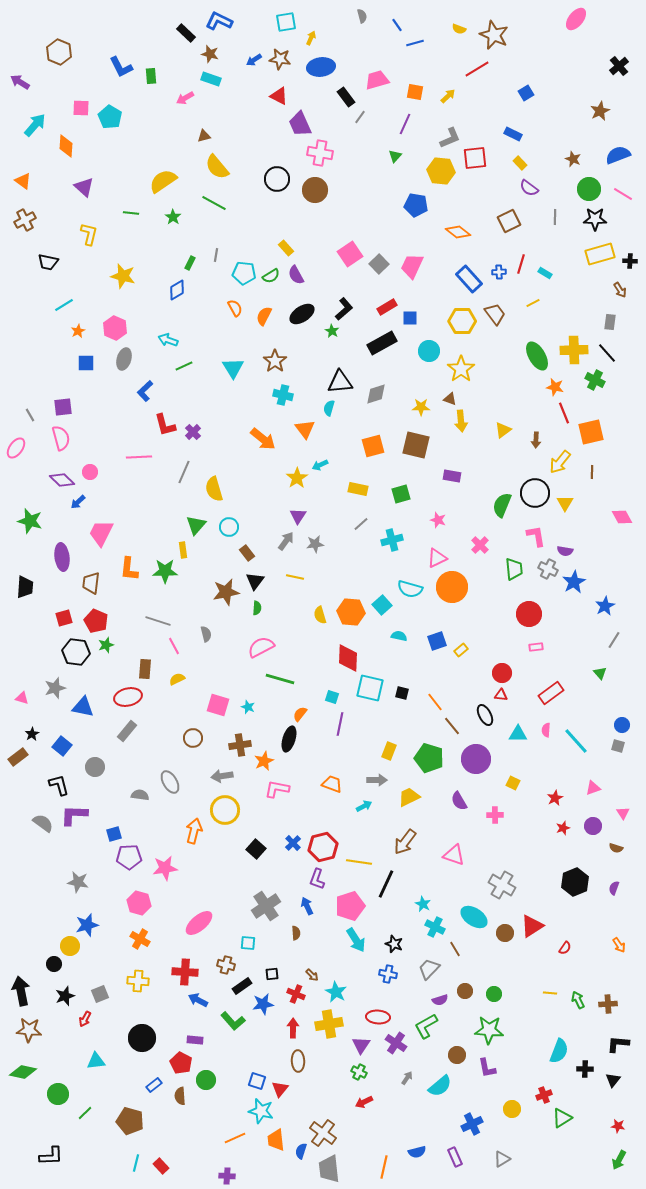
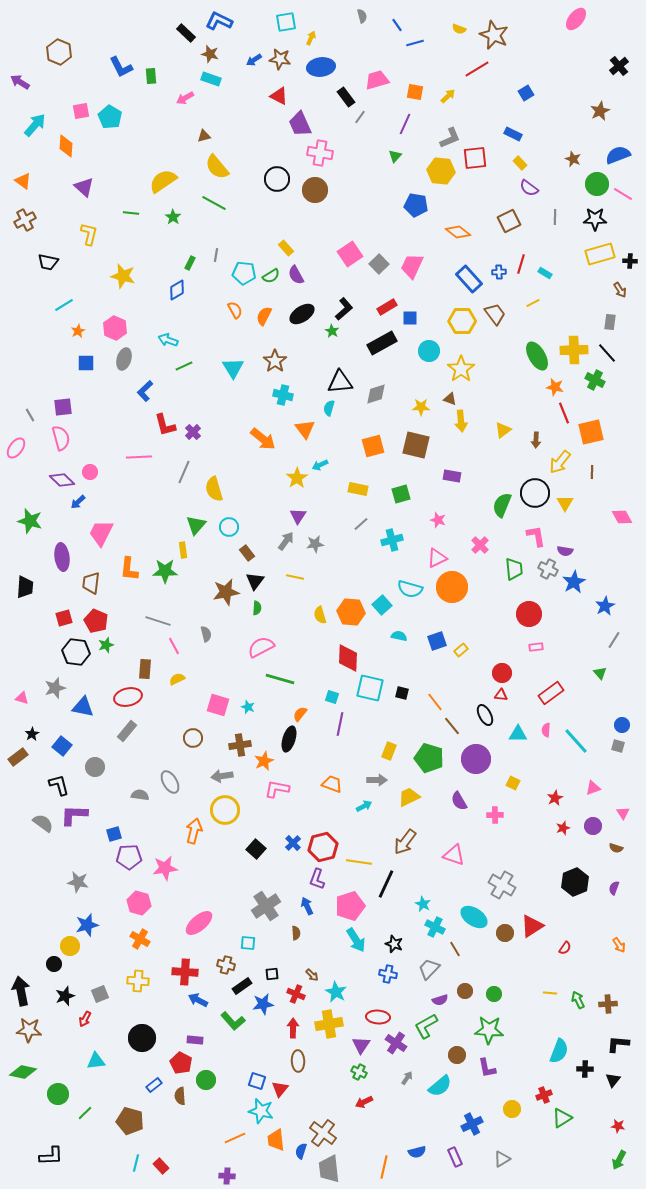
pink square at (81, 108): moved 3 px down; rotated 12 degrees counterclockwise
green circle at (589, 189): moved 8 px right, 5 px up
orange semicircle at (235, 308): moved 2 px down
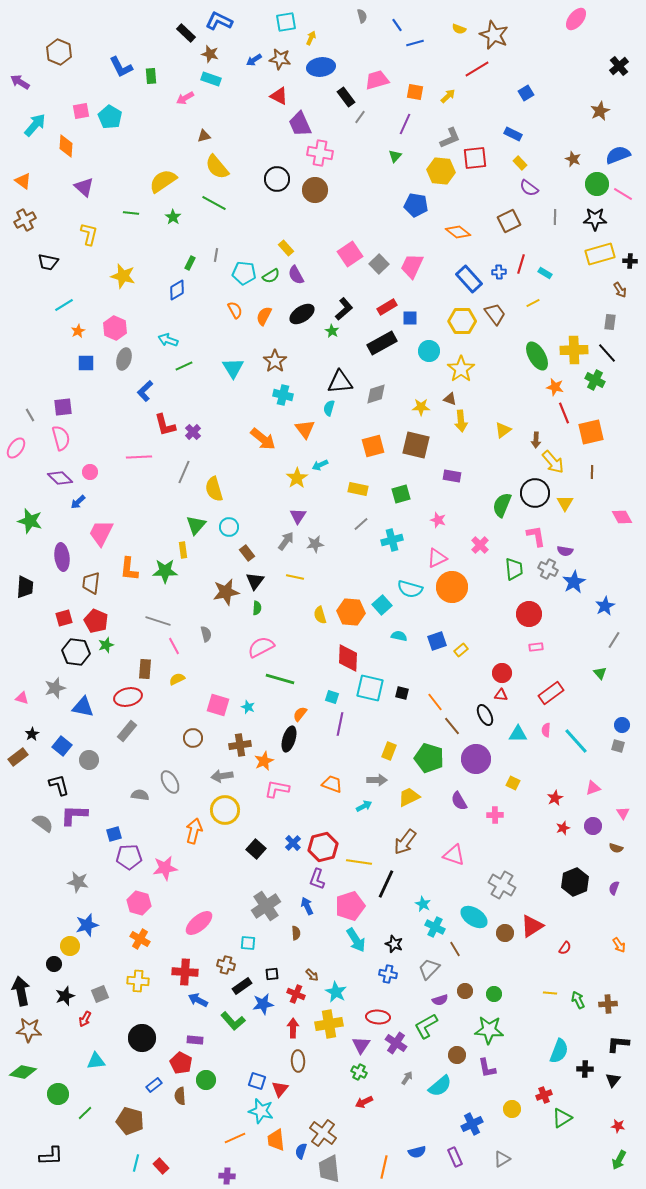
yellow arrow at (560, 462): moved 7 px left; rotated 80 degrees counterclockwise
purple diamond at (62, 480): moved 2 px left, 2 px up
gray circle at (95, 767): moved 6 px left, 7 px up
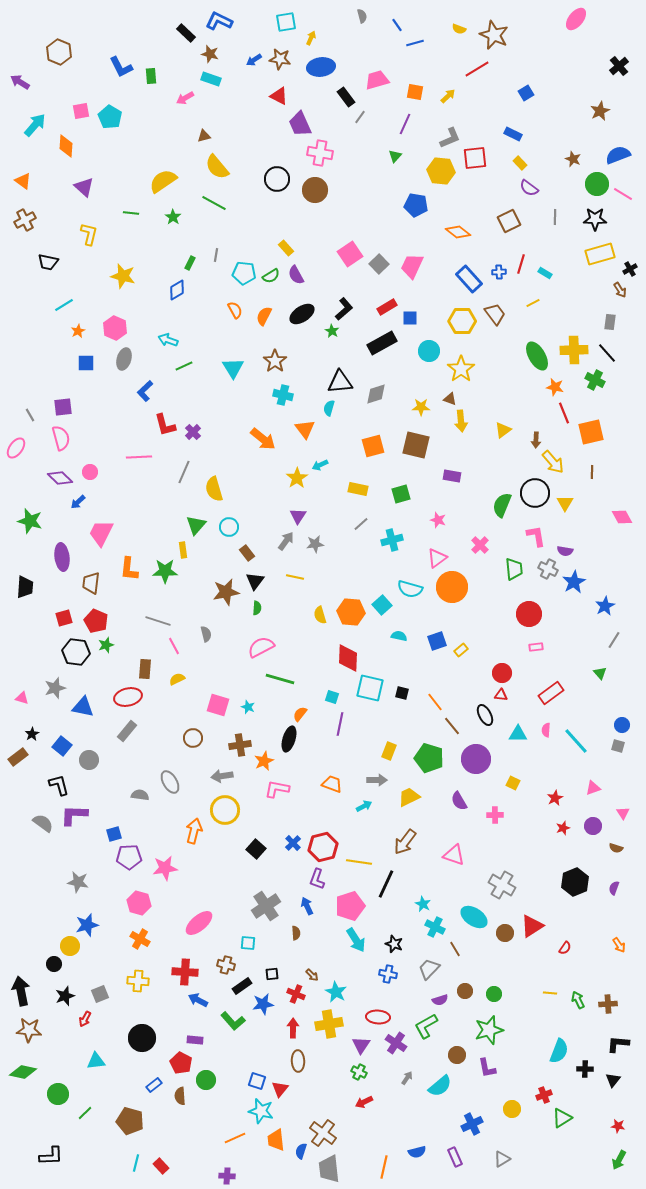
black cross at (630, 261): moved 8 px down; rotated 32 degrees counterclockwise
pink triangle at (437, 558): rotated 10 degrees counterclockwise
green star at (489, 1030): rotated 20 degrees counterclockwise
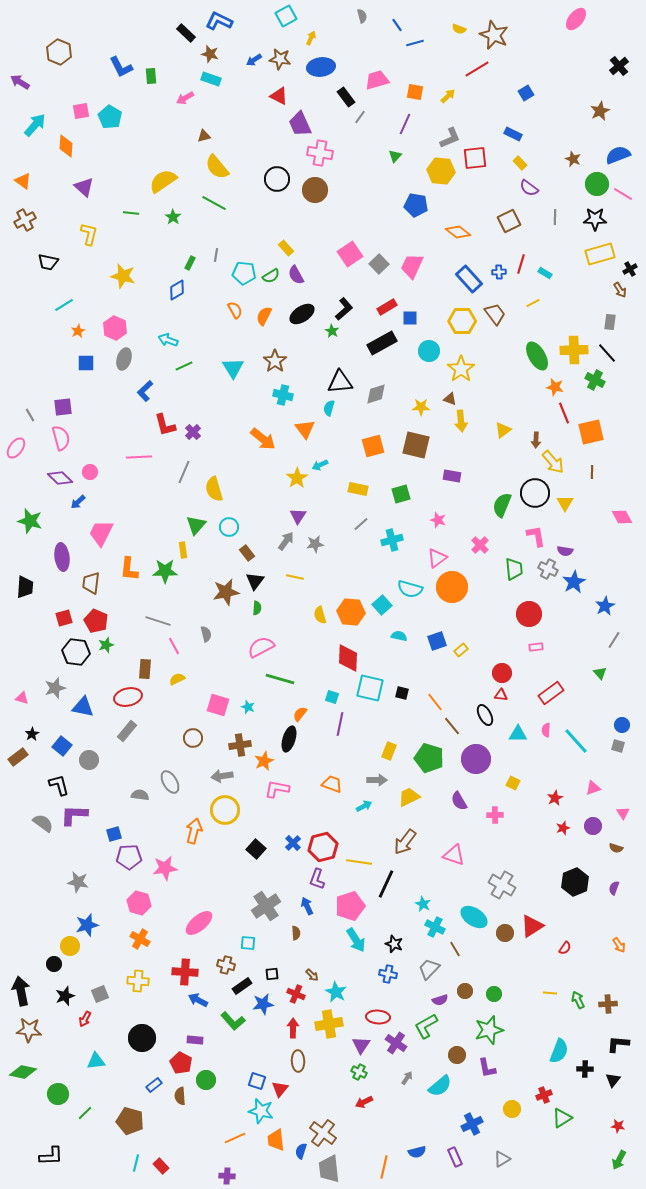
cyan square at (286, 22): moved 6 px up; rotated 20 degrees counterclockwise
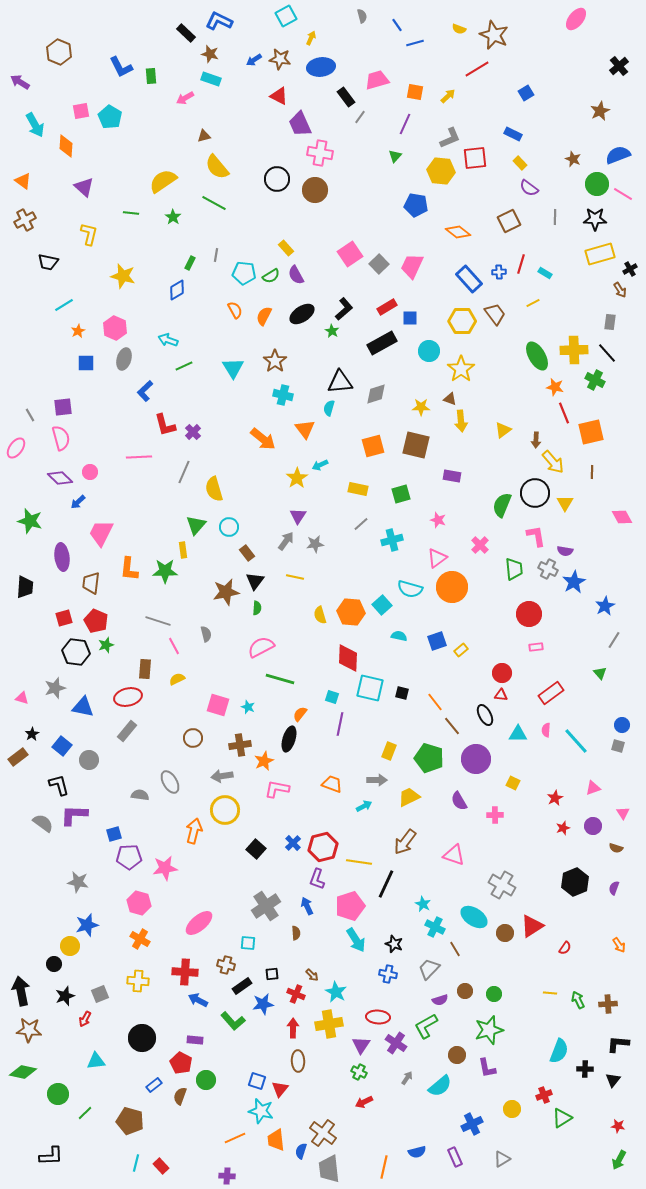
cyan arrow at (35, 125): rotated 110 degrees clockwise
brown semicircle at (180, 1096): rotated 24 degrees clockwise
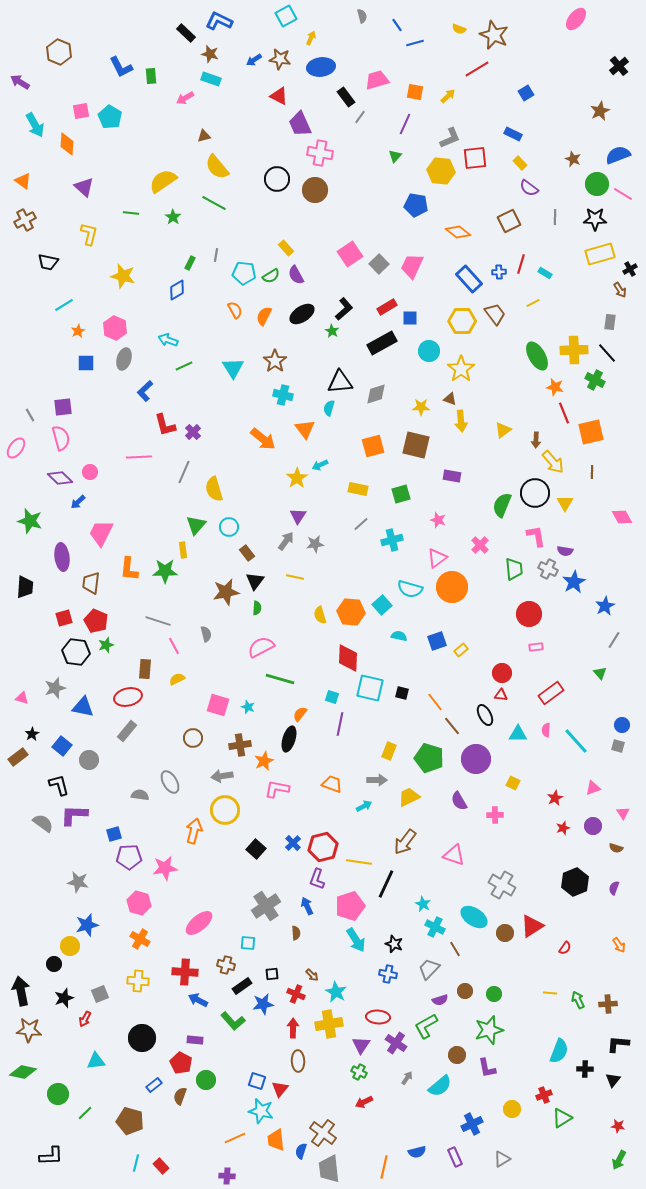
orange diamond at (66, 146): moved 1 px right, 2 px up
black star at (65, 996): moved 1 px left, 2 px down
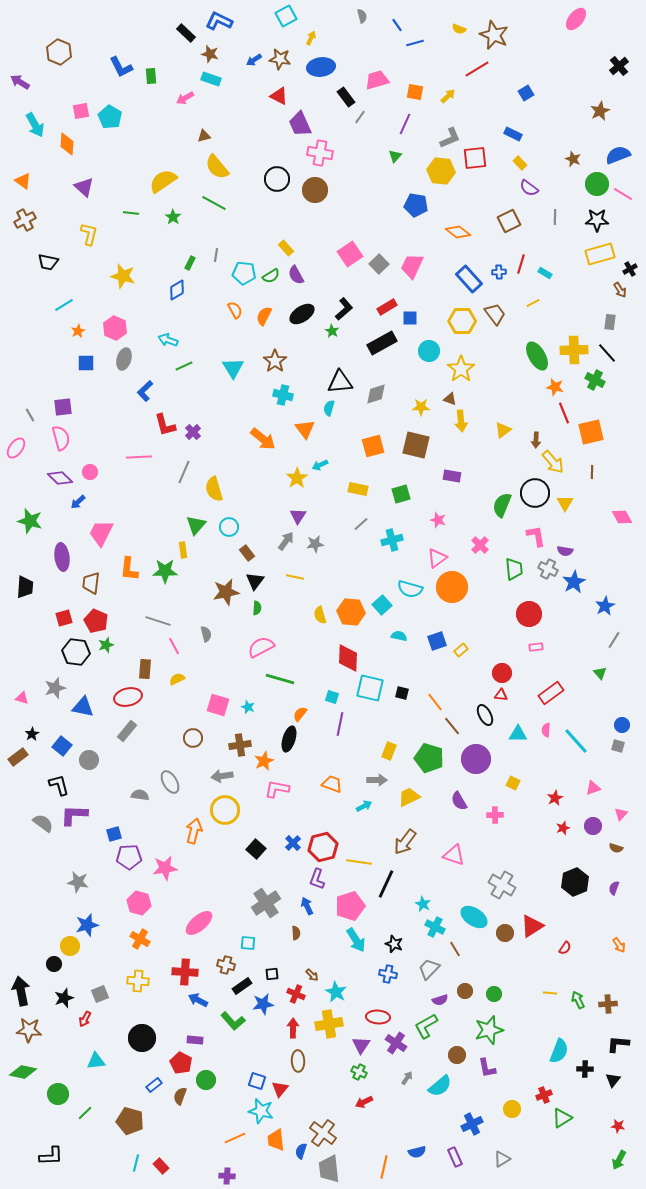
black star at (595, 219): moved 2 px right, 1 px down
pink triangle at (623, 813): moved 2 px left, 1 px down; rotated 16 degrees clockwise
gray cross at (266, 906): moved 3 px up
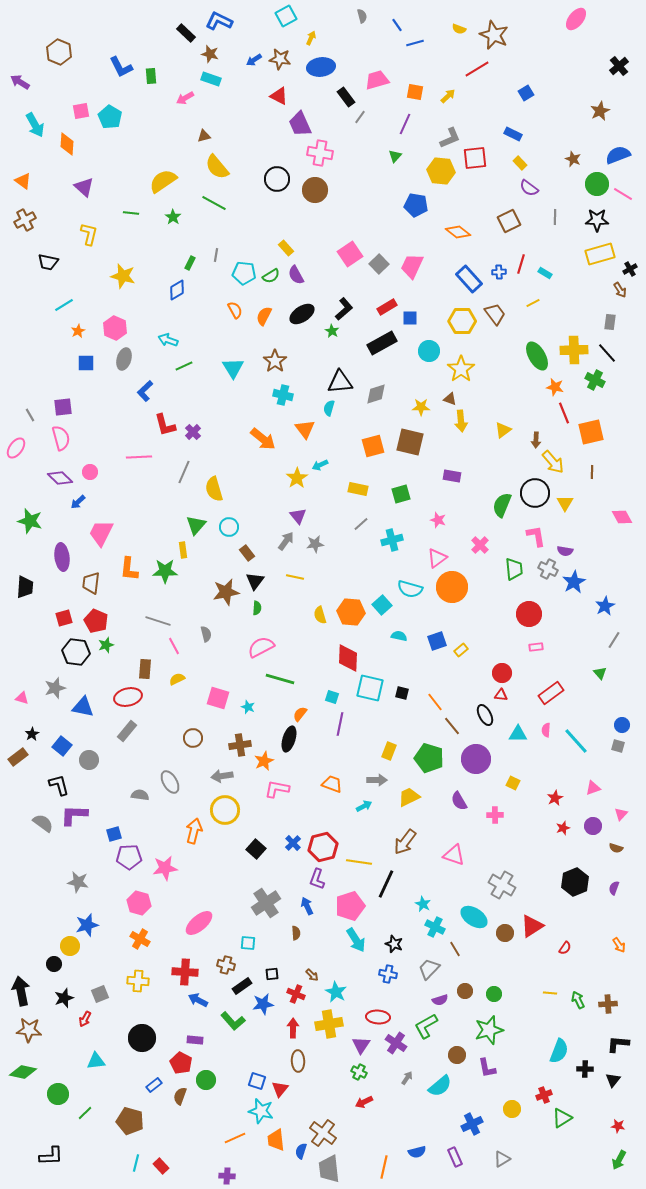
brown square at (416, 445): moved 6 px left, 3 px up
purple triangle at (298, 516): rotated 12 degrees counterclockwise
pink square at (218, 705): moved 7 px up
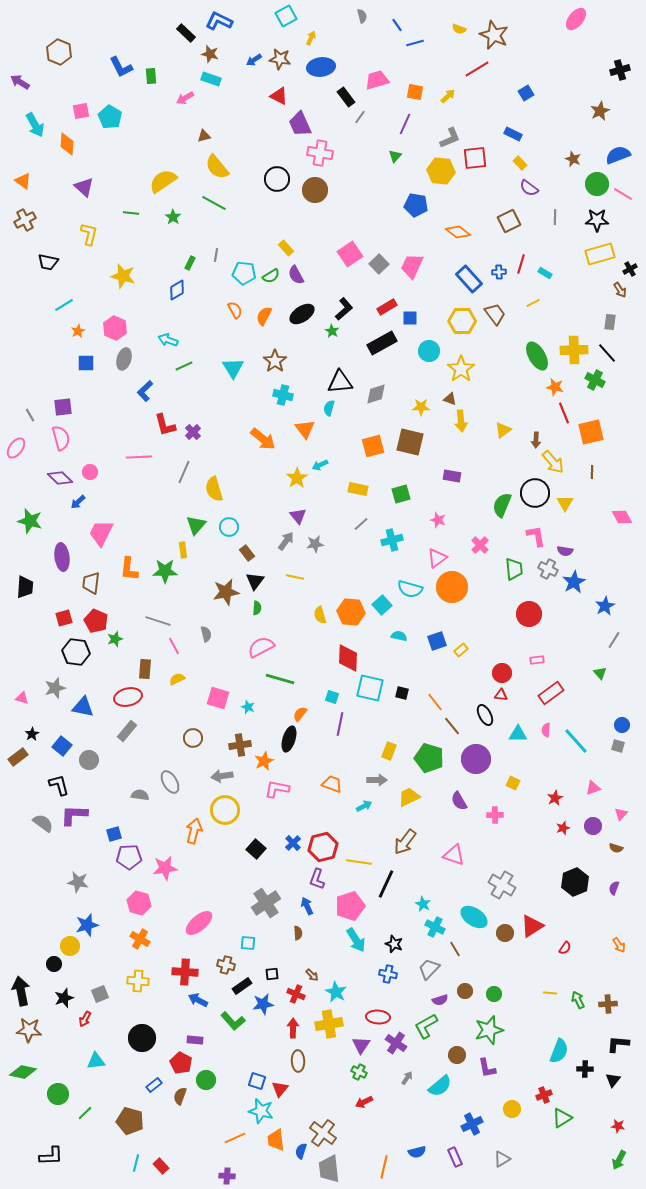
black cross at (619, 66): moved 1 px right, 4 px down; rotated 24 degrees clockwise
green star at (106, 645): moved 9 px right, 6 px up
pink rectangle at (536, 647): moved 1 px right, 13 px down
brown semicircle at (296, 933): moved 2 px right
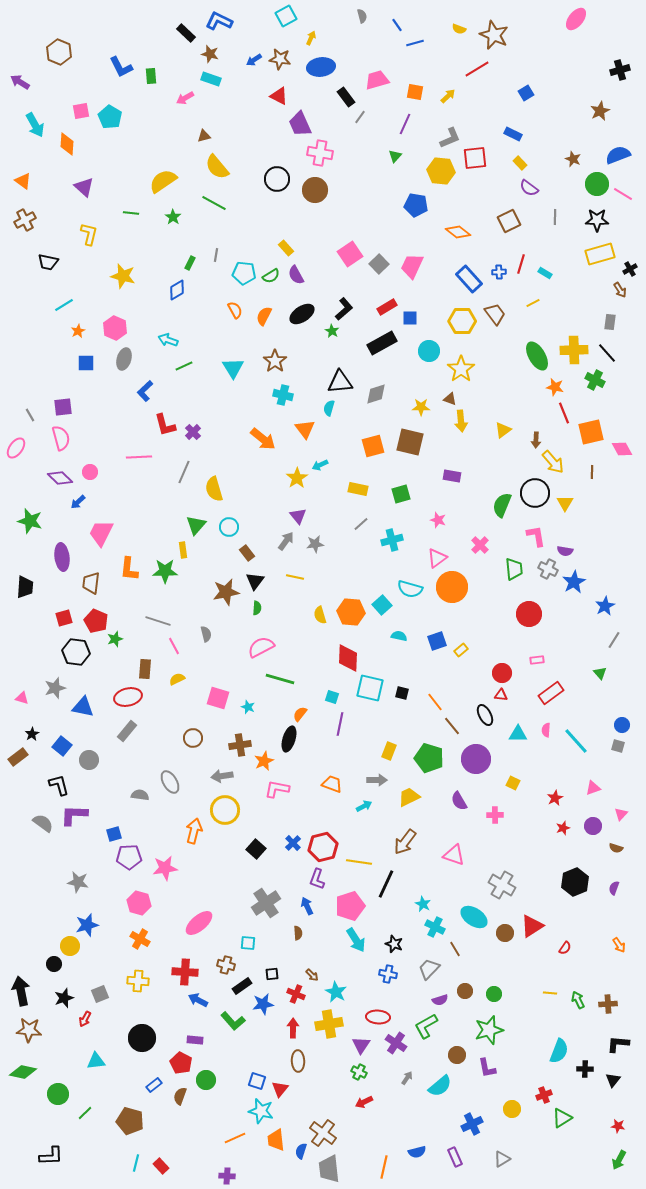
pink diamond at (622, 517): moved 68 px up
